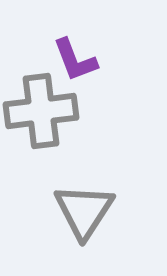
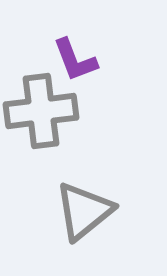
gray triangle: rotated 18 degrees clockwise
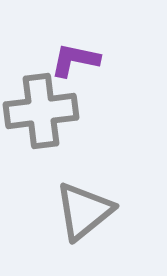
purple L-shape: rotated 123 degrees clockwise
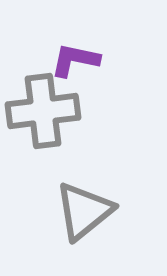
gray cross: moved 2 px right
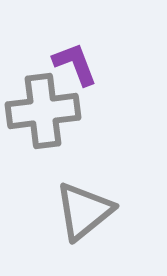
purple L-shape: moved 4 px down; rotated 57 degrees clockwise
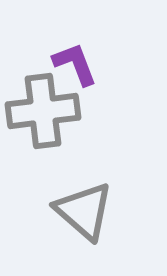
gray triangle: rotated 40 degrees counterclockwise
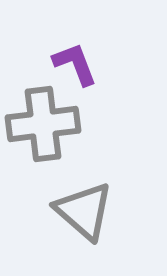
gray cross: moved 13 px down
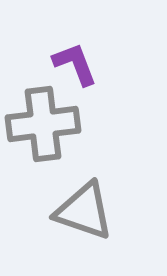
gray triangle: rotated 22 degrees counterclockwise
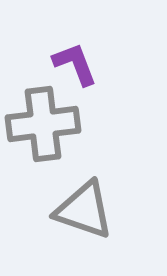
gray triangle: moved 1 px up
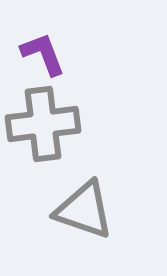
purple L-shape: moved 32 px left, 10 px up
